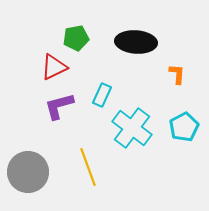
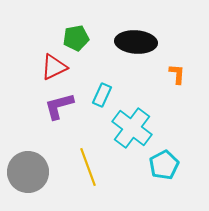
cyan pentagon: moved 20 px left, 38 px down
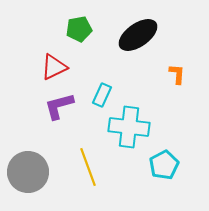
green pentagon: moved 3 px right, 9 px up
black ellipse: moved 2 px right, 7 px up; rotated 39 degrees counterclockwise
cyan cross: moved 3 px left, 1 px up; rotated 30 degrees counterclockwise
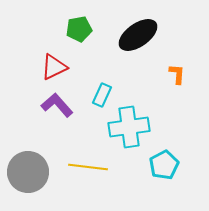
purple L-shape: moved 2 px left, 1 px up; rotated 64 degrees clockwise
cyan cross: rotated 15 degrees counterclockwise
yellow line: rotated 63 degrees counterclockwise
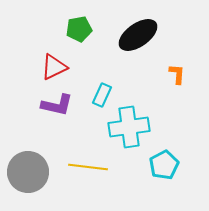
purple L-shape: rotated 144 degrees clockwise
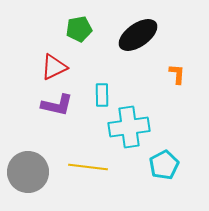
cyan rectangle: rotated 25 degrees counterclockwise
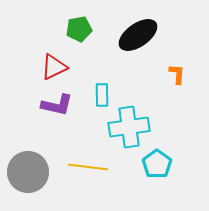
cyan pentagon: moved 7 px left, 1 px up; rotated 8 degrees counterclockwise
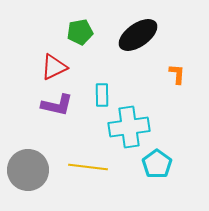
green pentagon: moved 1 px right, 3 px down
gray circle: moved 2 px up
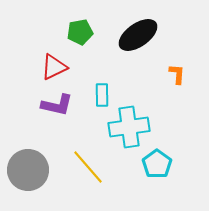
yellow line: rotated 42 degrees clockwise
